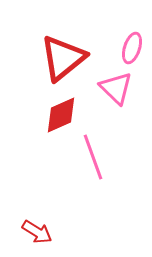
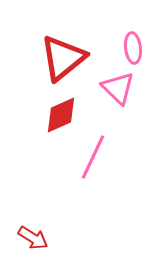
pink ellipse: moved 1 px right; rotated 24 degrees counterclockwise
pink triangle: moved 2 px right
pink line: rotated 45 degrees clockwise
red arrow: moved 4 px left, 6 px down
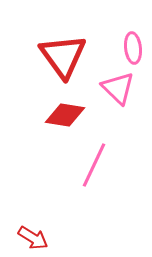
red triangle: moved 2 px up; rotated 27 degrees counterclockwise
red diamond: moved 4 px right; rotated 33 degrees clockwise
pink line: moved 1 px right, 8 px down
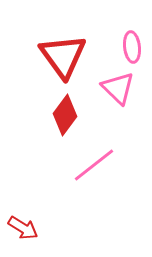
pink ellipse: moved 1 px left, 1 px up
red diamond: rotated 63 degrees counterclockwise
pink line: rotated 27 degrees clockwise
red arrow: moved 10 px left, 10 px up
